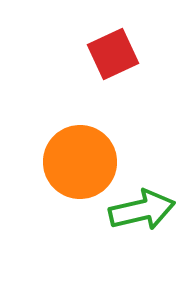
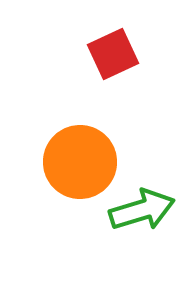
green arrow: rotated 4 degrees counterclockwise
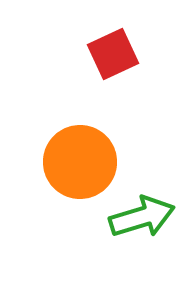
green arrow: moved 7 px down
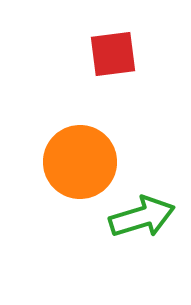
red square: rotated 18 degrees clockwise
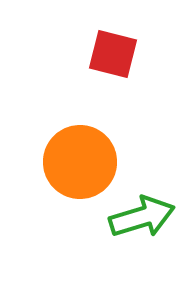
red square: rotated 21 degrees clockwise
